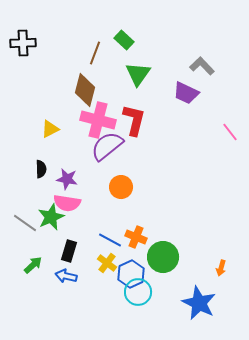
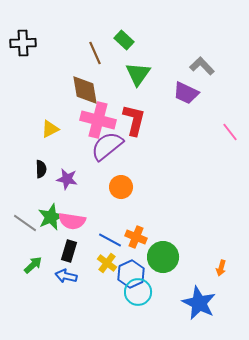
brown line: rotated 45 degrees counterclockwise
brown diamond: rotated 24 degrees counterclockwise
pink semicircle: moved 5 px right, 18 px down
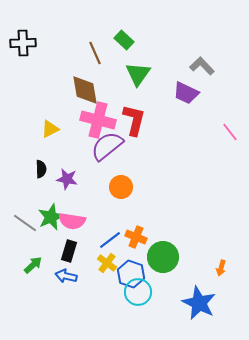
blue line: rotated 65 degrees counterclockwise
blue hexagon: rotated 16 degrees counterclockwise
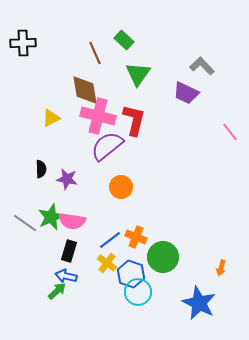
pink cross: moved 4 px up
yellow triangle: moved 1 px right, 11 px up
green arrow: moved 24 px right, 26 px down
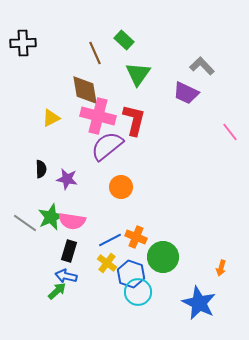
blue line: rotated 10 degrees clockwise
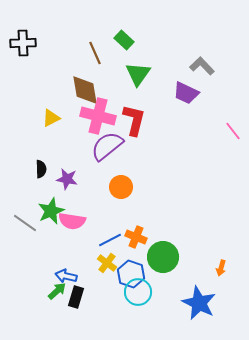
pink line: moved 3 px right, 1 px up
green star: moved 6 px up
black rectangle: moved 7 px right, 46 px down
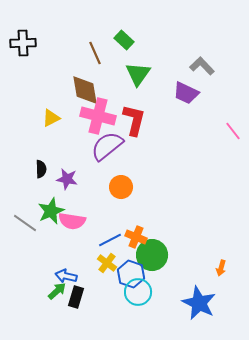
green circle: moved 11 px left, 2 px up
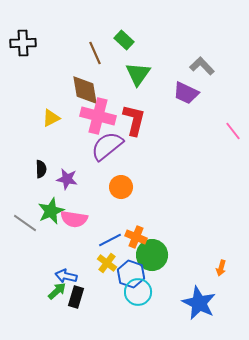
pink semicircle: moved 2 px right, 2 px up
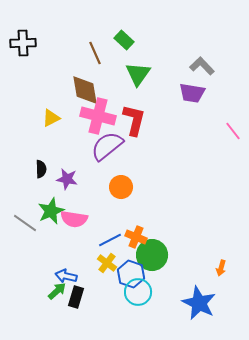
purple trapezoid: moved 6 px right; rotated 16 degrees counterclockwise
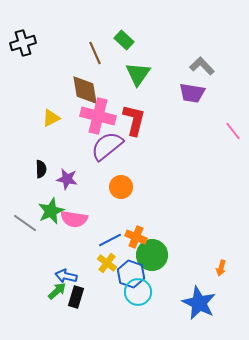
black cross: rotated 15 degrees counterclockwise
